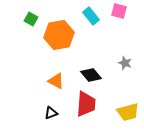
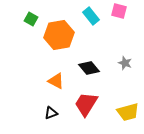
black diamond: moved 2 px left, 7 px up
red trapezoid: rotated 152 degrees counterclockwise
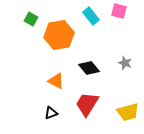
red trapezoid: moved 1 px right
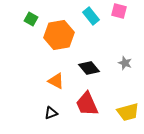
red trapezoid: rotated 56 degrees counterclockwise
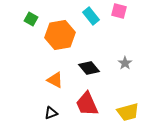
orange hexagon: moved 1 px right
gray star: rotated 16 degrees clockwise
orange triangle: moved 1 px left, 1 px up
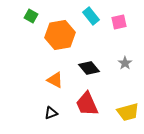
pink square: moved 11 px down; rotated 28 degrees counterclockwise
green square: moved 3 px up
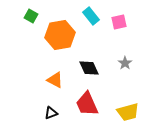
black diamond: rotated 15 degrees clockwise
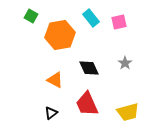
cyan rectangle: moved 2 px down
black triangle: rotated 16 degrees counterclockwise
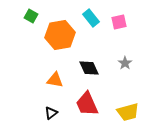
orange triangle: rotated 18 degrees counterclockwise
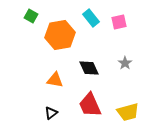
red trapezoid: moved 3 px right, 1 px down
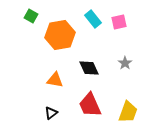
cyan rectangle: moved 2 px right, 1 px down
yellow trapezoid: rotated 55 degrees counterclockwise
